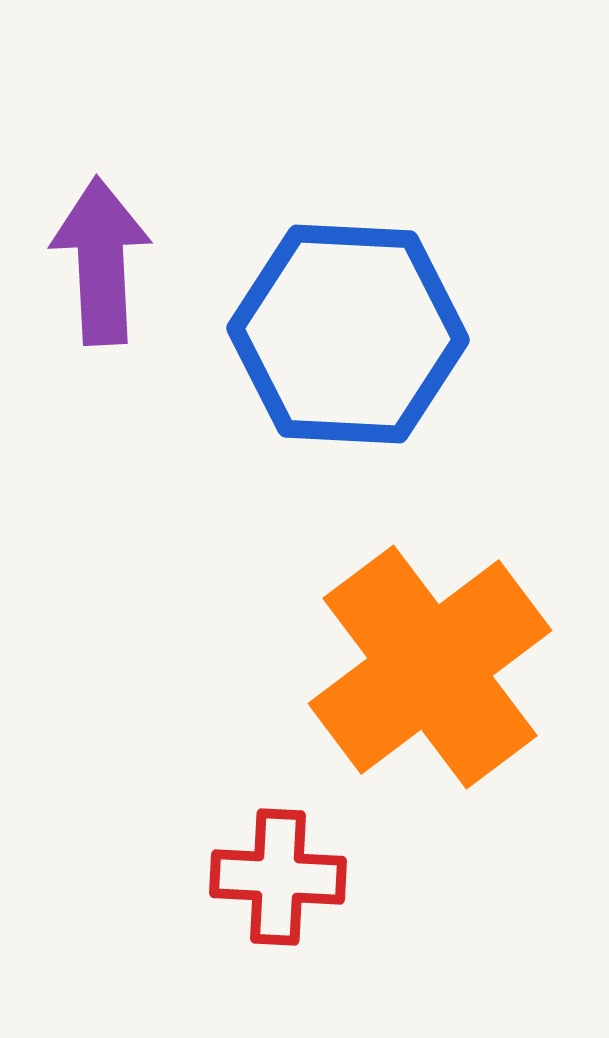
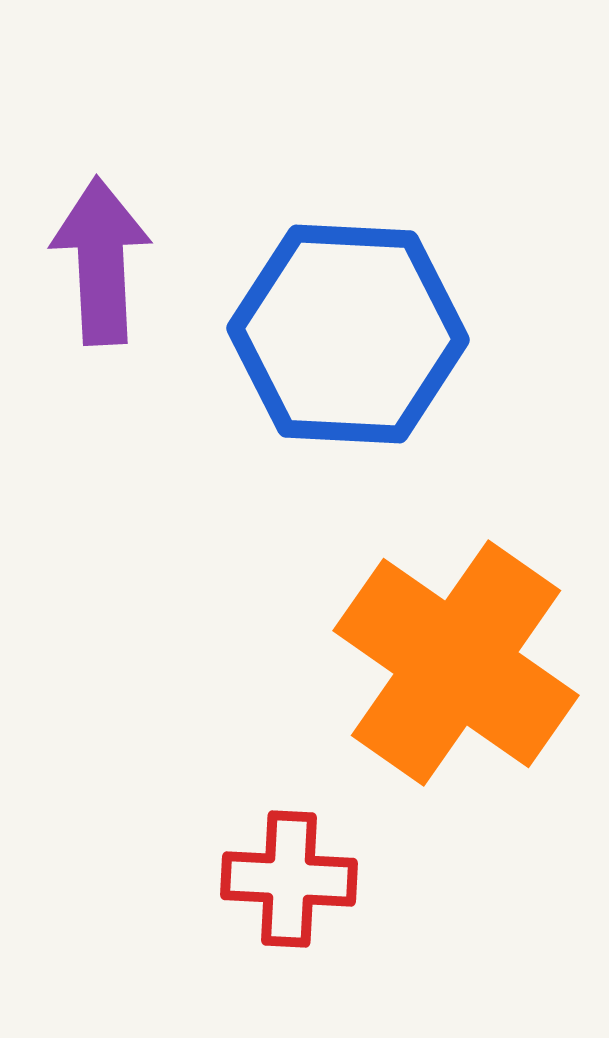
orange cross: moved 26 px right, 4 px up; rotated 18 degrees counterclockwise
red cross: moved 11 px right, 2 px down
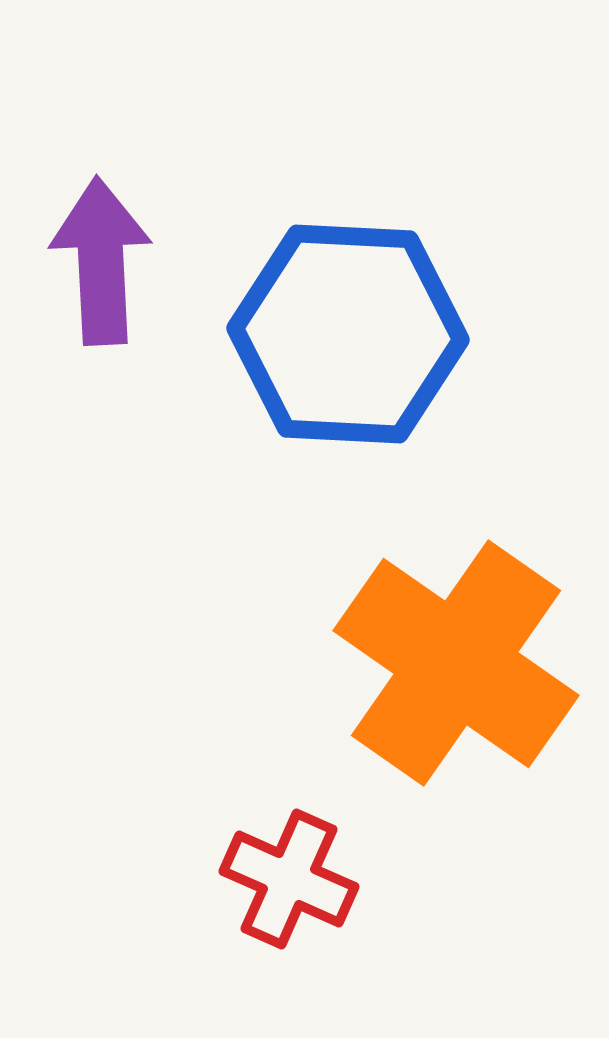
red cross: rotated 21 degrees clockwise
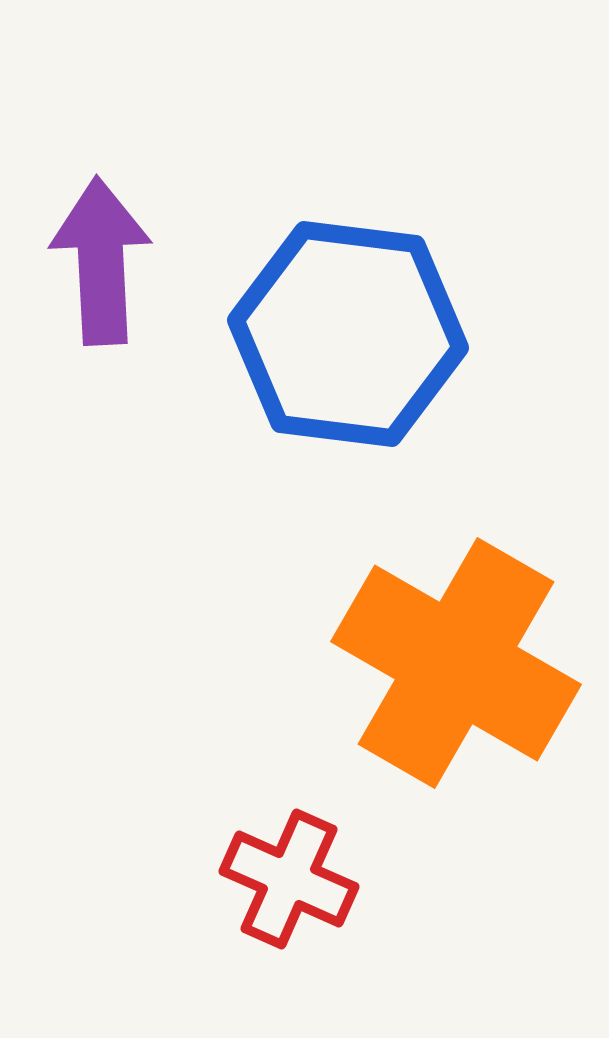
blue hexagon: rotated 4 degrees clockwise
orange cross: rotated 5 degrees counterclockwise
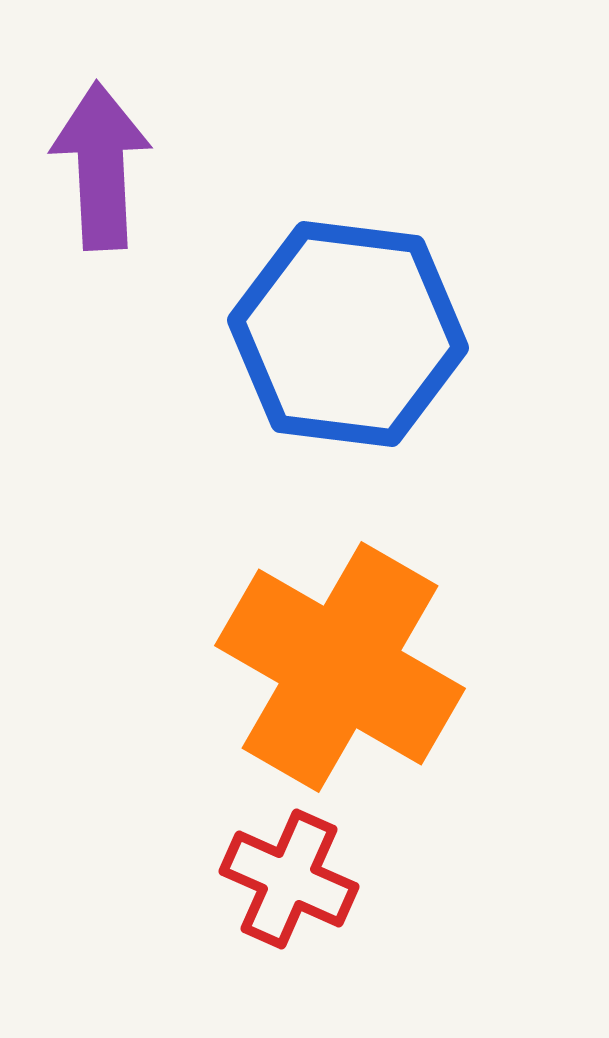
purple arrow: moved 95 px up
orange cross: moved 116 px left, 4 px down
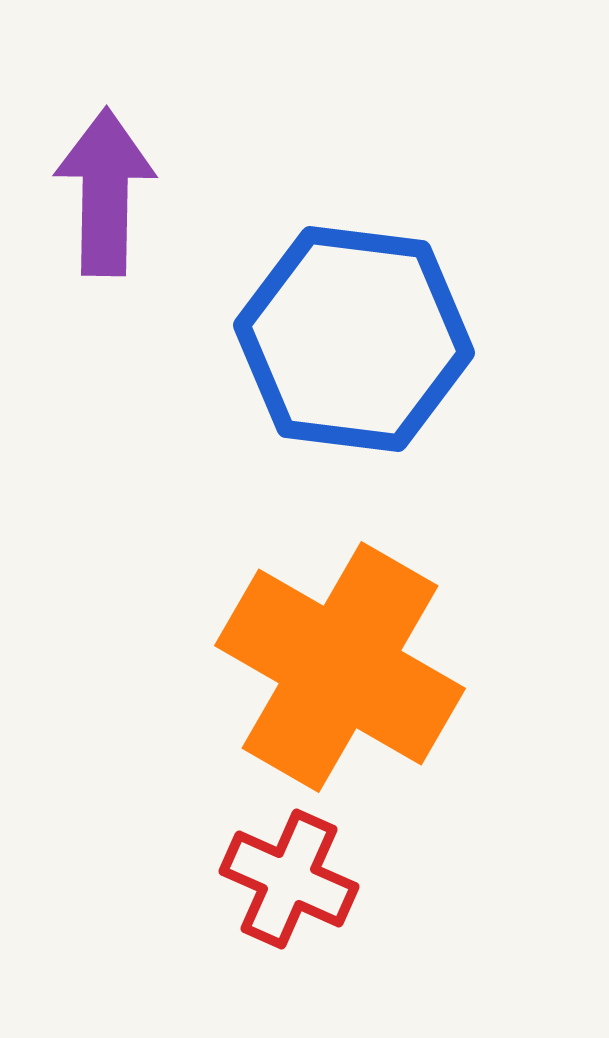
purple arrow: moved 4 px right, 26 px down; rotated 4 degrees clockwise
blue hexagon: moved 6 px right, 5 px down
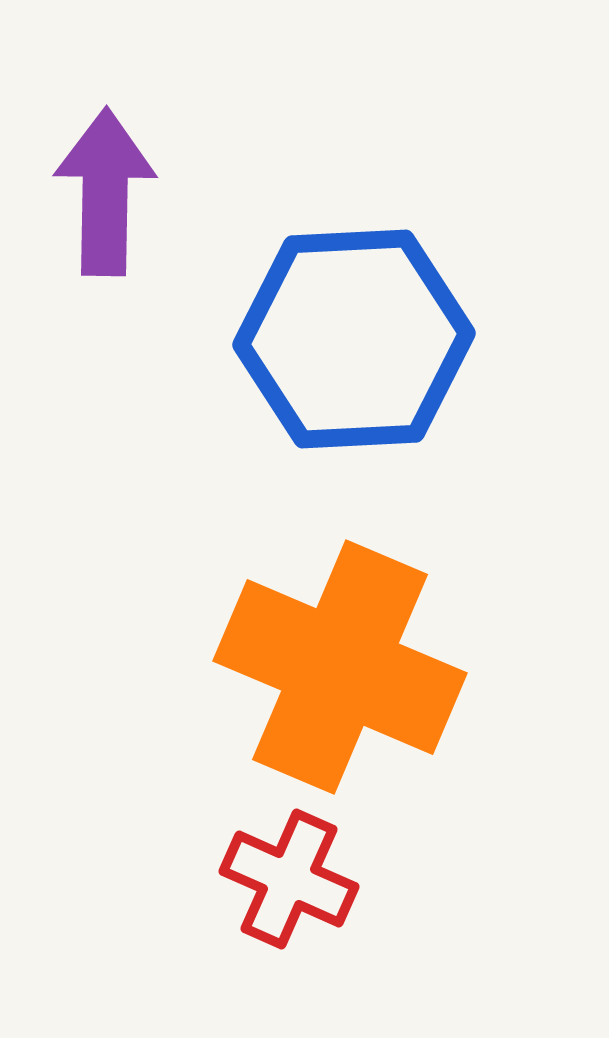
blue hexagon: rotated 10 degrees counterclockwise
orange cross: rotated 7 degrees counterclockwise
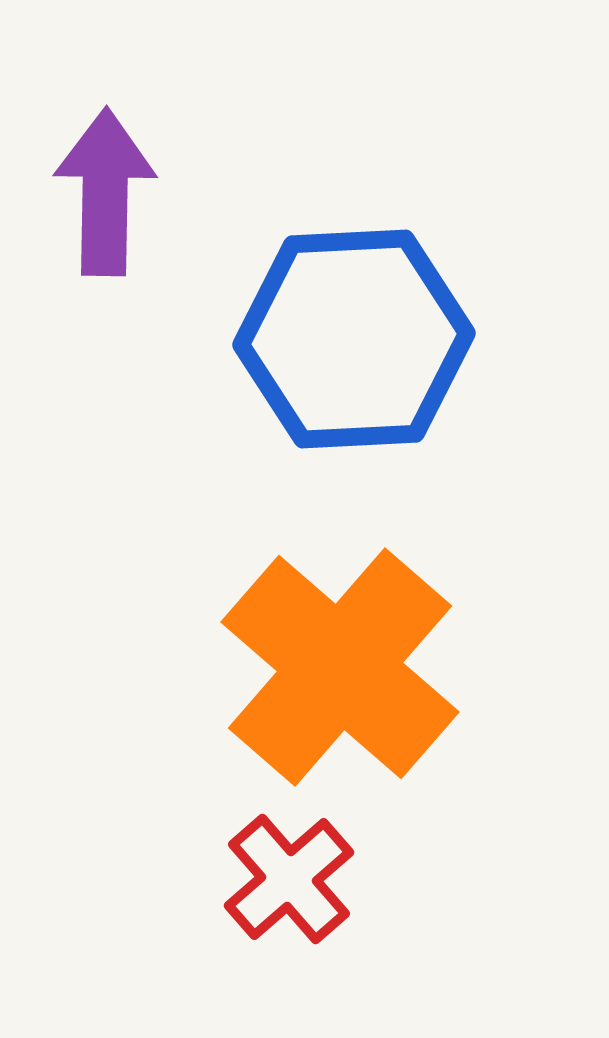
orange cross: rotated 18 degrees clockwise
red cross: rotated 25 degrees clockwise
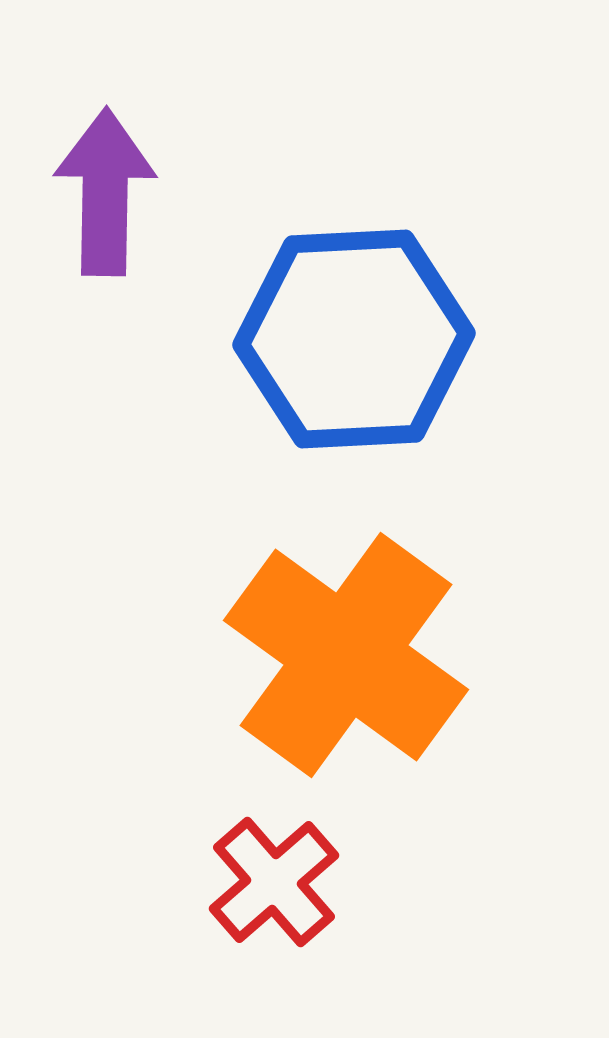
orange cross: moved 6 px right, 12 px up; rotated 5 degrees counterclockwise
red cross: moved 15 px left, 3 px down
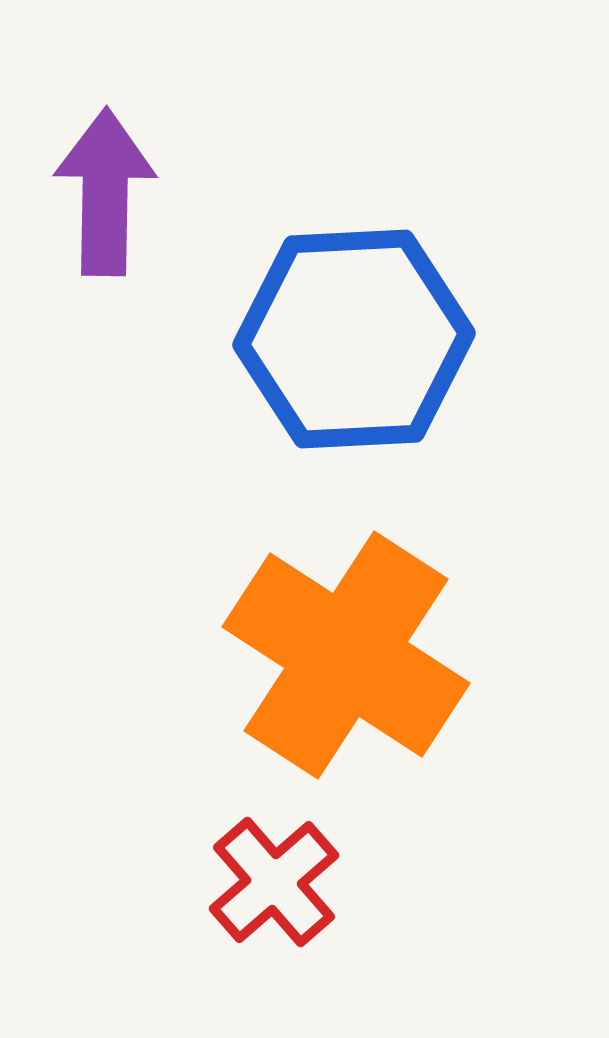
orange cross: rotated 3 degrees counterclockwise
